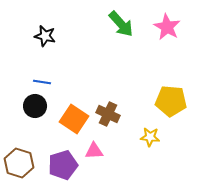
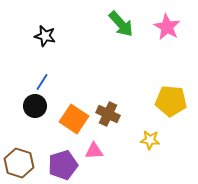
blue line: rotated 66 degrees counterclockwise
yellow star: moved 3 px down
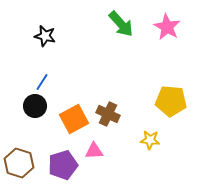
orange square: rotated 28 degrees clockwise
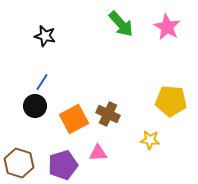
pink triangle: moved 4 px right, 2 px down
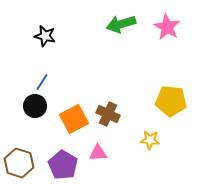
green arrow: rotated 116 degrees clockwise
purple pentagon: rotated 24 degrees counterclockwise
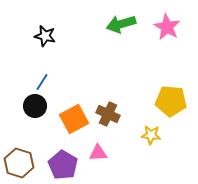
yellow star: moved 1 px right, 5 px up
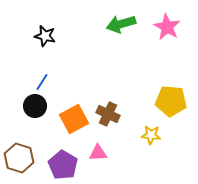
brown hexagon: moved 5 px up
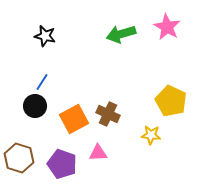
green arrow: moved 10 px down
yellow pentagon: rotated 20 degrees clockwise
purple pentagon: moved 1 px left, 1 px up; rotated 12 degrees counterclockwise
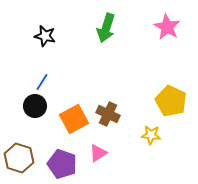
green arrow: moved 15 px left, 6 px up; rotated 56 degrees counterclockwise
pink triangle: rotated 30 degrees counterclockwise
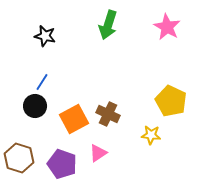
green arrow: moved 2 px right, 3 px up
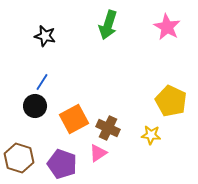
brown cross: moved 14 px down
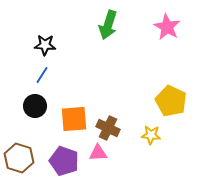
black star: moved 9 px down; rotated 10 degrees counterclockwise
blue line: moved 7 px up
orange square: rotated 24 degrees clockwise
pink triangle: rotated 30 degrees clockwise
purple pentagon: moved 2 px right, 3 px up
